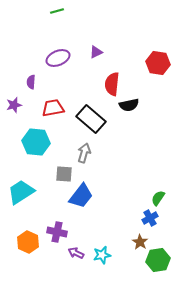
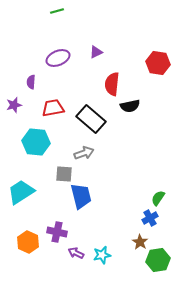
black semicircle: moved 1 px right, 1 px down
gray arrow: rotated 54 degrees clockwise
blue trapezoid: rotated 52 degrees counterclockwise
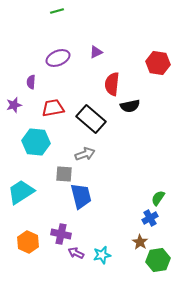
gray arrow: moved 1 px right, 1 px down
purple cross: moved 4 px right, 2 px down
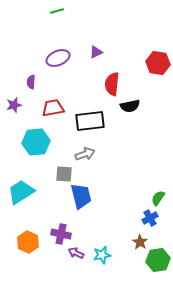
black rectangle: moved 1 px left, 2 px down; rotated 48 degrees counterclockwise
cyan hexagon: rotated 12 degrees counterclockwise
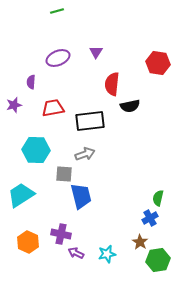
purple triangle: rotated 32 degrees counterclockwise
cyan hexagon: moved 8 px down; rotated 8 degrees clockwise
cyan trapezoid: moved 3 px down
green semicircle: rotated 21 degrees counterclockwise
cyan star: moved 5 px right, 1 px up
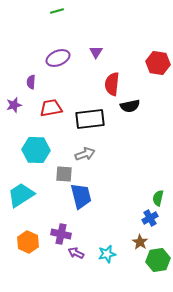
red trapezoid: moved 2 px left
black rectangle: moved 2 px up
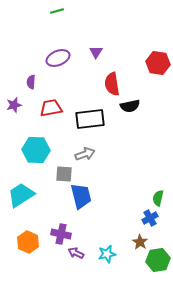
red semicircle: rotated 15 degrees counterclockwise
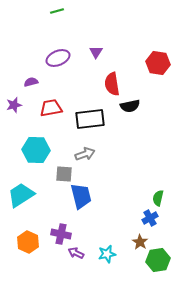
purple semicircle: rotated 72 degrees clockwise
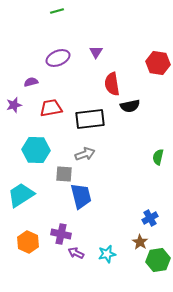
green semicircle: moved 41 px up
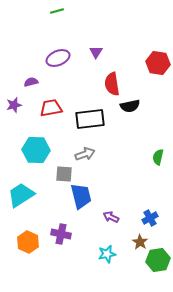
purple arrow: moved 35 px right, 36 px up
